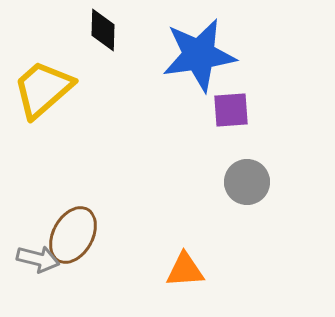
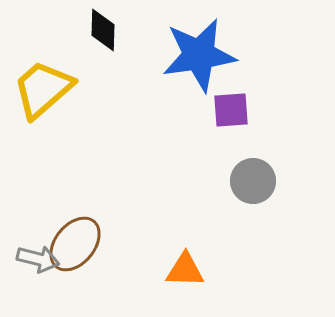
gray circle: moved 6 px right, 1 px up
brown ellipse: moved 2 px right, 9 px down; rotated 10 degrees clockwise
orange triangle: rotated 6 degrees clockwise
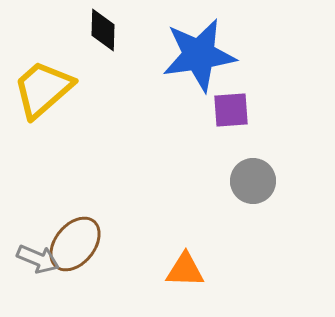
gray arrow: rotated 9 degrees clockwise
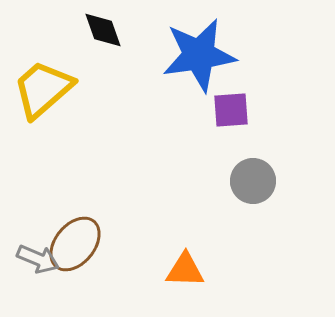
black diamond: rotated 21 degrees counterclockwise
